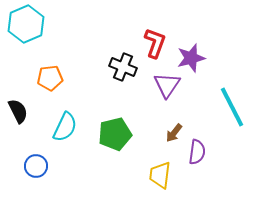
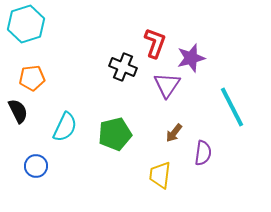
cyan hexagon: rotated 6 degrees clockwise
orange pentagon: moved 18 px left
purple semicircle: moved 6 px right, 1 px down
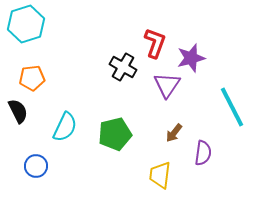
black cross: rotated 8 degrees clockwise
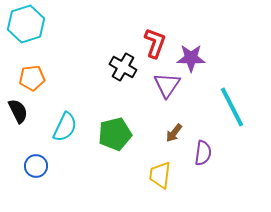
purple star: rotated 16 degrees clockwise
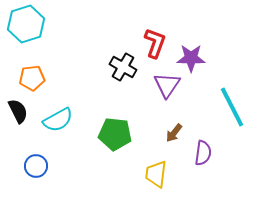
cyan semicircle: moved 7 px left, 7 px up; rotated 36 degrees clockwise
green pentagon: rotated 20 degrees clockwise
yellow trapezoid: moved 4 px left, 1 px up
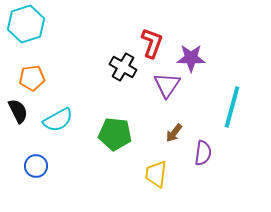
red L-shape: moved 3 px left
cyan line: rotated 42 degrees clockwise
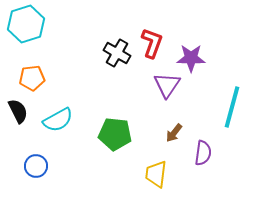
black cross: moved 6 px left, 14 px up
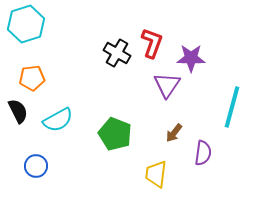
green pentagon: rotated 16 degrees clockwise
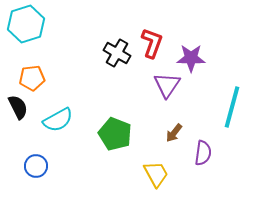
black semicircle: moved 4 px up
yellow trapezoid: rotated 144 degrees clockwise
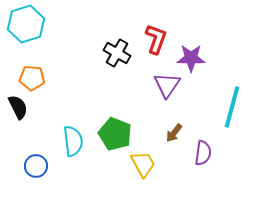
red L-shape: moved 4 px right, 4 px up
orange pentagon: rotated 10 degrees clockwise
cyan semicircle: moved 15 px right, 21 px down; rotated 68 degrees counterclockwise
yellow trapezoid: moved 13 px left, 10 px up
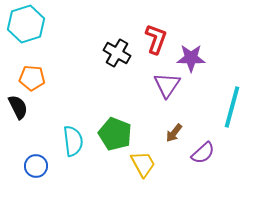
purple semicircle: rotated 40 degrees clockwise
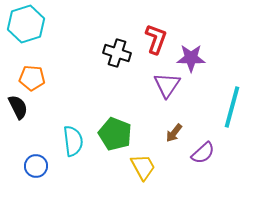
black cross: rotated 12 degrees counterclockwise
yellow trapezoid: moved 3 px down
